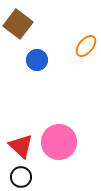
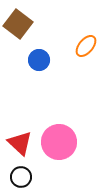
blue circle: moved 2 px right
red triangle: moved 1 px left, 3 px up
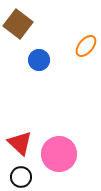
pink circle: moved 12 px down
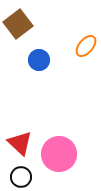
brown square: rotated 16 degrees clockwise
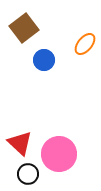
brown square: moved 6 px right, 4 px down
orange ellipse: moved 1 px left, 2 px up
blue circle: moved 5 px right
black circle: moved 7 px right, 3 px up
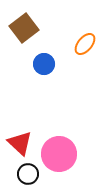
blue circle: moved 4 px down
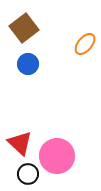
blue circle: moved 16 px left
pink circle: moved 2 px left, 2 px down
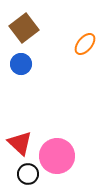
blue circle: moved 7 px left
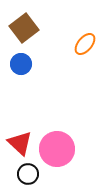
pink circle: moved 7 px up
